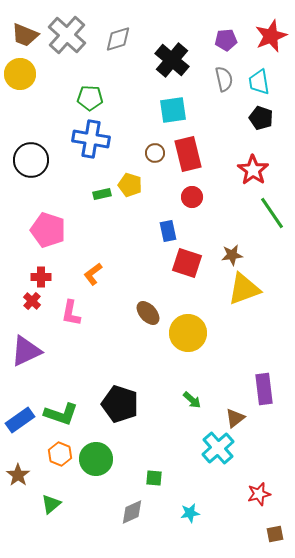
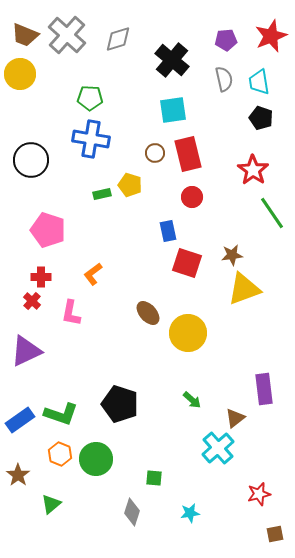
gray diamond at (132, 512): rotated 48 degrees counterclockwise
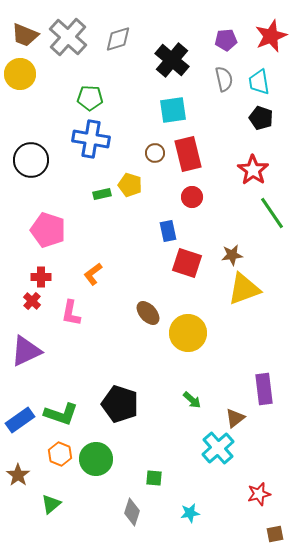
gray cross at (67, 35): moved 1 px right, 2 px down
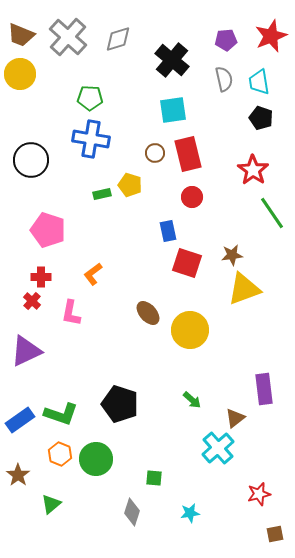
brown trapezoid at (25, 35): moved 4 px left
yellow circle at (188, 333): moved 2 px right, 3 px up
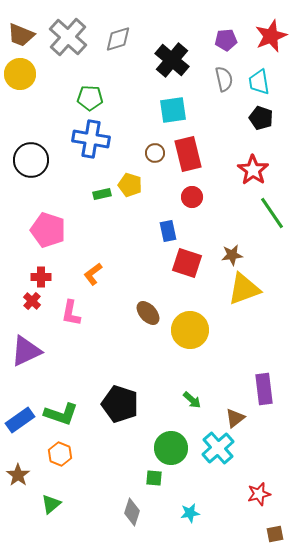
green circle at (96, 459): moved 75 px right, 11 px up
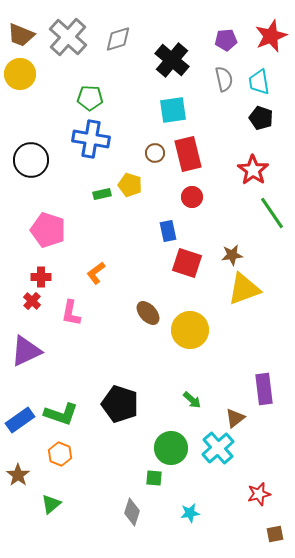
orange L-shape at (93, 274): moved 3 px right, 1 px up
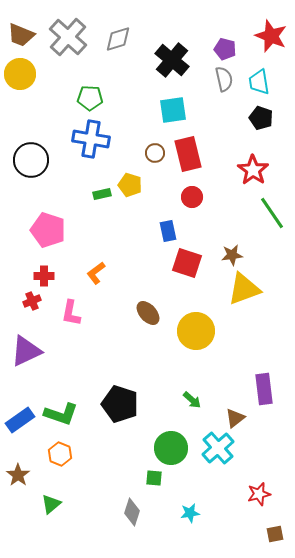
red star at (271, 36): rotated 28 degrees counterclockwise
purple pentagon at (226, 40): moved 1 px left, 9 px down; rotated 20 degrees clockwise
red cross at (41, 277): moved 3 px right, 1 px up
red cross at (32, 301): rotated 24 degrees clockwise
yellow circle at (190, 330): moved 6 px right, 1 px down
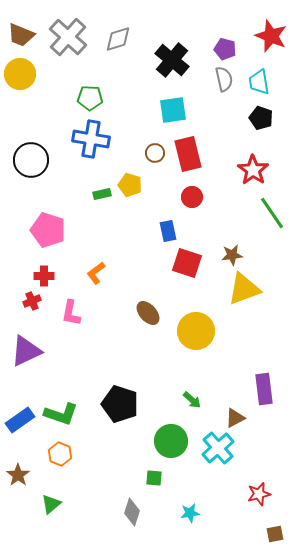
brown triangle at (235, 418): rotated 10 degrees clockwise
green circle at (171, 448): moved 7 px up
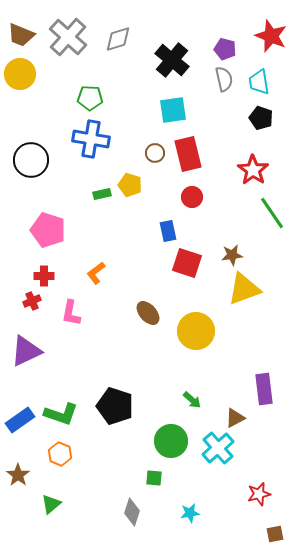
black pentagon at (120, 404): moved 5 px left, 2 px down
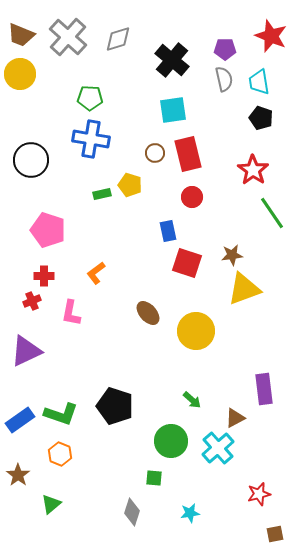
purple pentagon at (225, 49): rotated 15 degrees counterclockwise
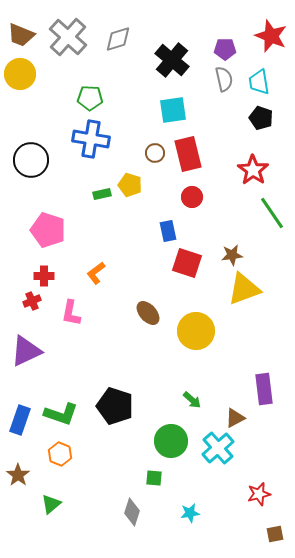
blue rectangle at (20, 420): rotated 36 degrees counterclockwise
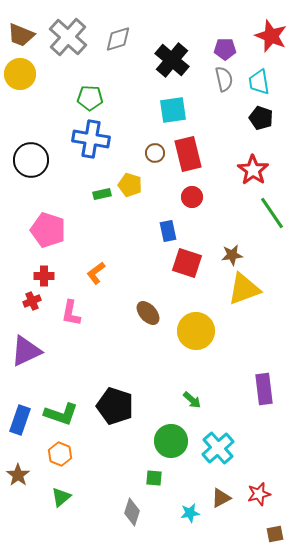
brown triangle at (235, 418): moved 14 px left, 80 px down
green triangle at (51, 504): moved 10 px right, 7 px up
